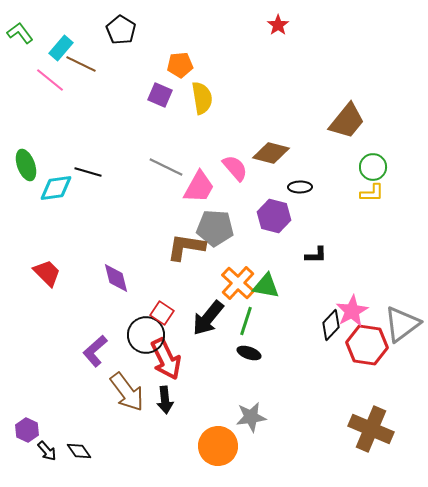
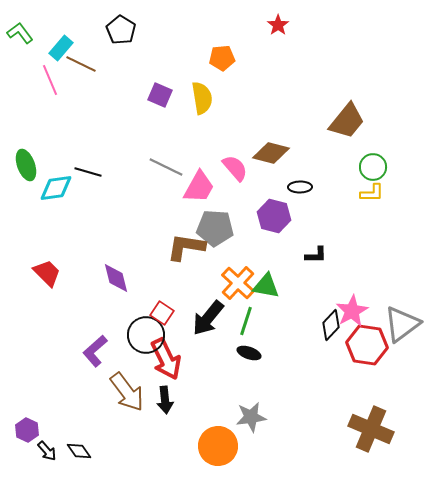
orange pentagon at (180, 65): moved 42 px right, 7 px up
pink line at (50, 80): rotated 28 degrees clockwise
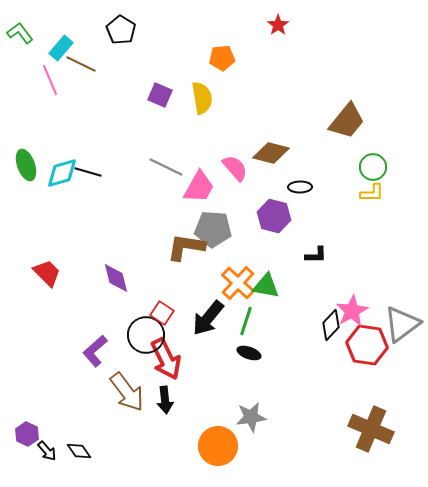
cyan diamond at (56, 188): moved 6 px right, 15 px up; rotated 8 degrees counterclockwise
gray pentagon at (215, 228): moved 2 px left, 1 px down
purple hexagon at (27, 430): moved 4 px down
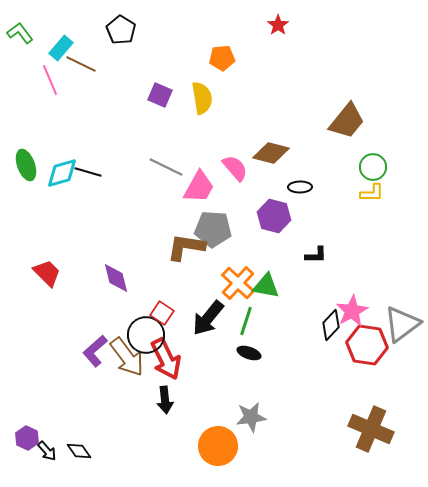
brown arrow at (127, 392): moved 35 px up
purple hexagon at (27, 434): moved 4 px down
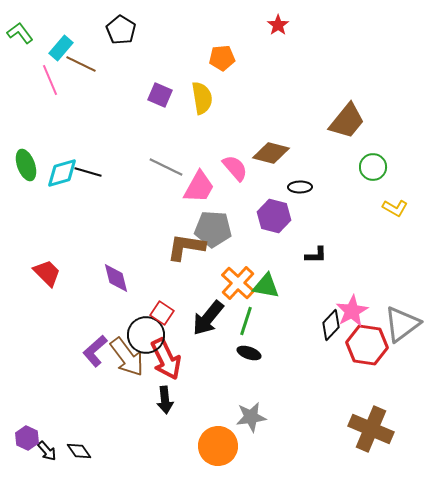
yellow L-shape at (372, 193): moved 23 px right, 15 px down; rotated 30 degrees clockwise
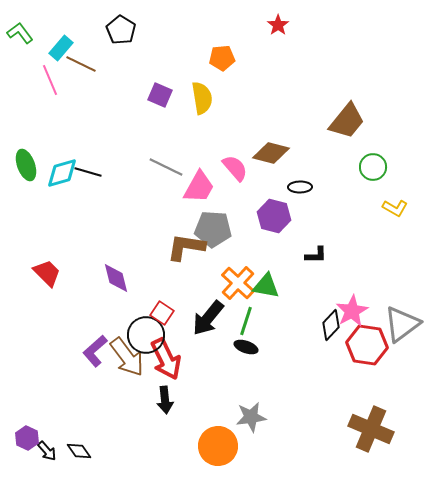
black ellipse at (249, 353): moved 3 px left, 6 px up
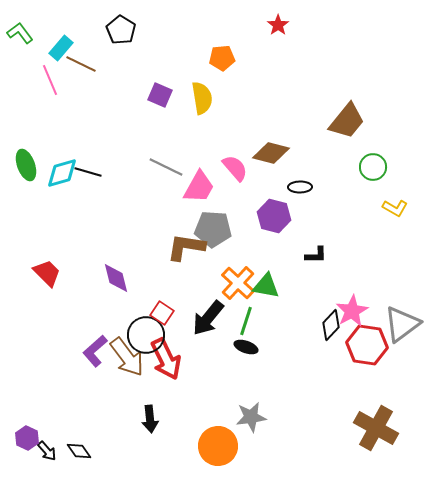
black arrow at (165, 400): moved 15 px left, 19 px down
brown cross at (371, 429): moved 5 px right, 1 px up; rotated 6 degrees clockwise
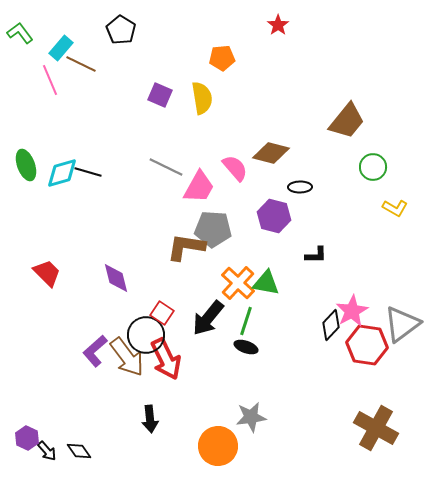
green triangle at (266, 286): moved 3 px up
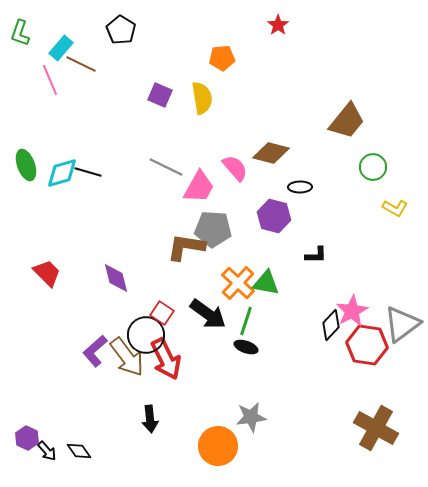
green L-shape at (20, 33): rotated 124 degrees counterclockwise
black arrow at (208, 318): moved 4 px up; rotated 93 degrees counterclockwise
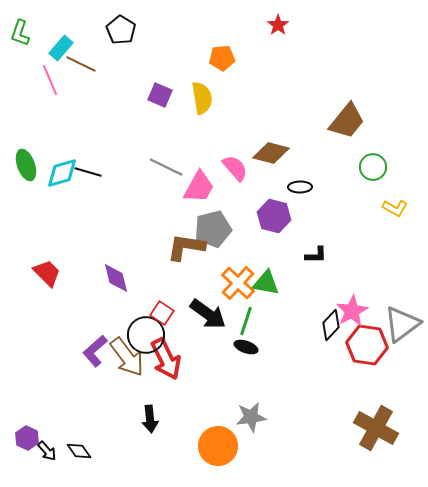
gray pentagon at (213, 229): rotated 18 degrees counterclockwise
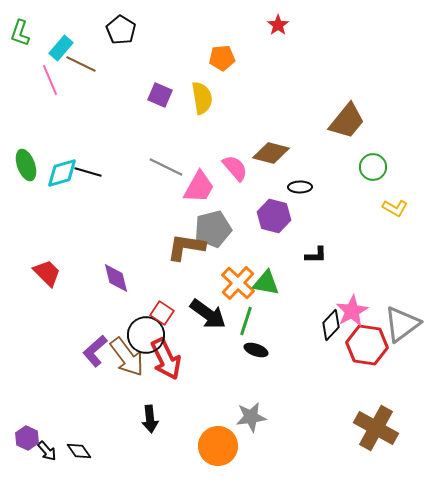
black ellipse at (246, 347): moved 10 px right, 3 px down
